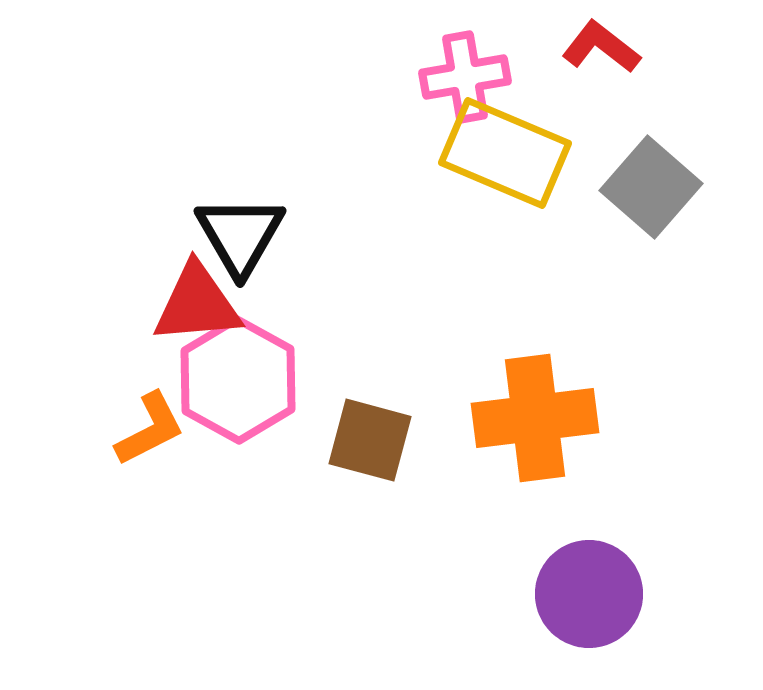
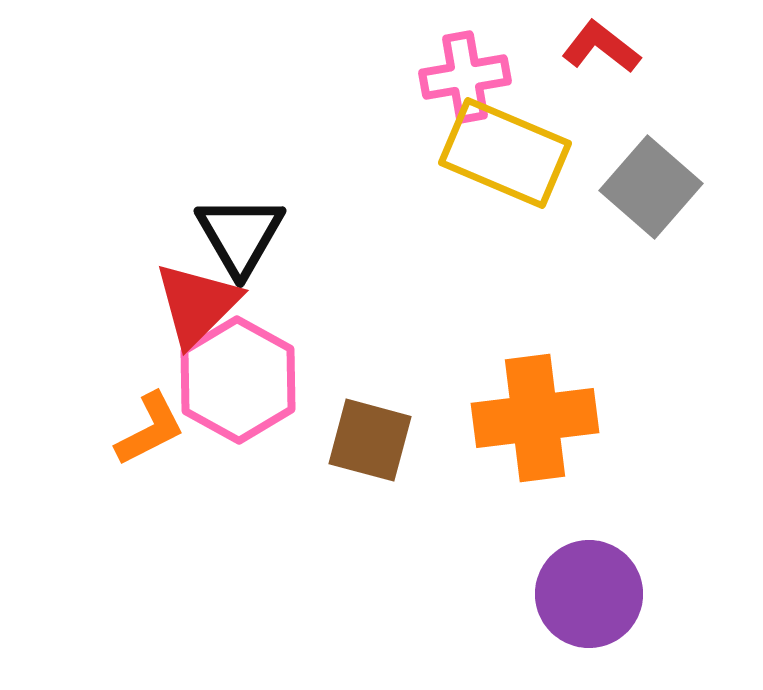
red triangle: rotated 40 degrees counterclockwise
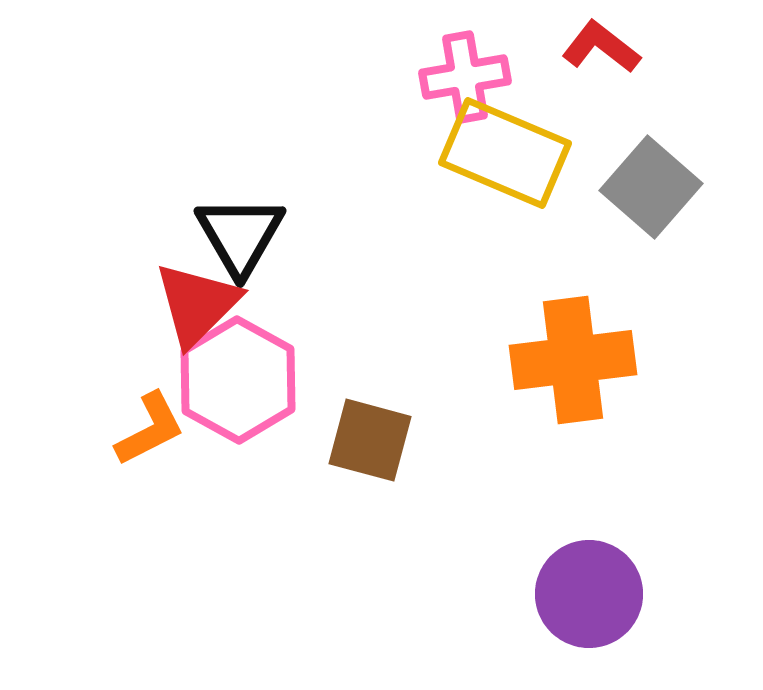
orange cross: moved 38 px right, 58 px up
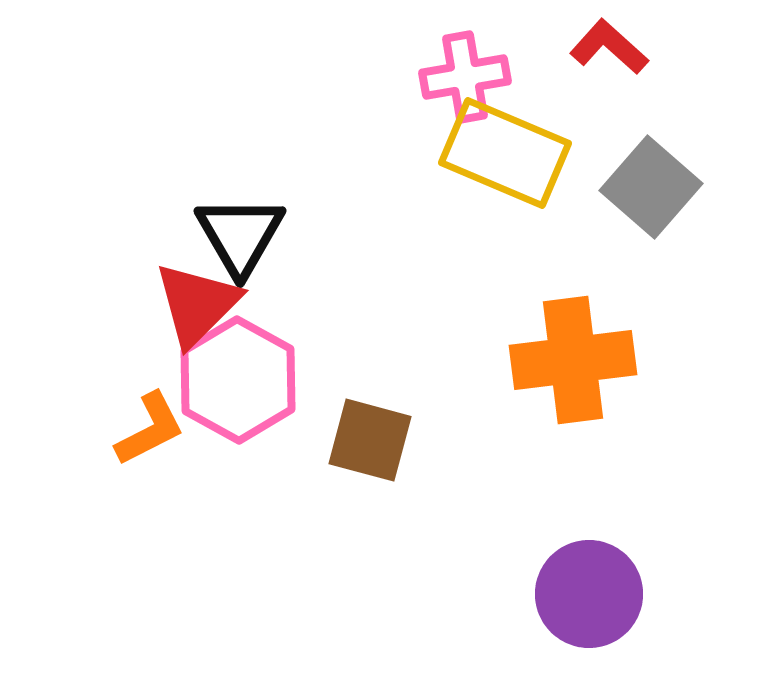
red L-shape: moved 8 px right; rotated 4 degrees clockwise
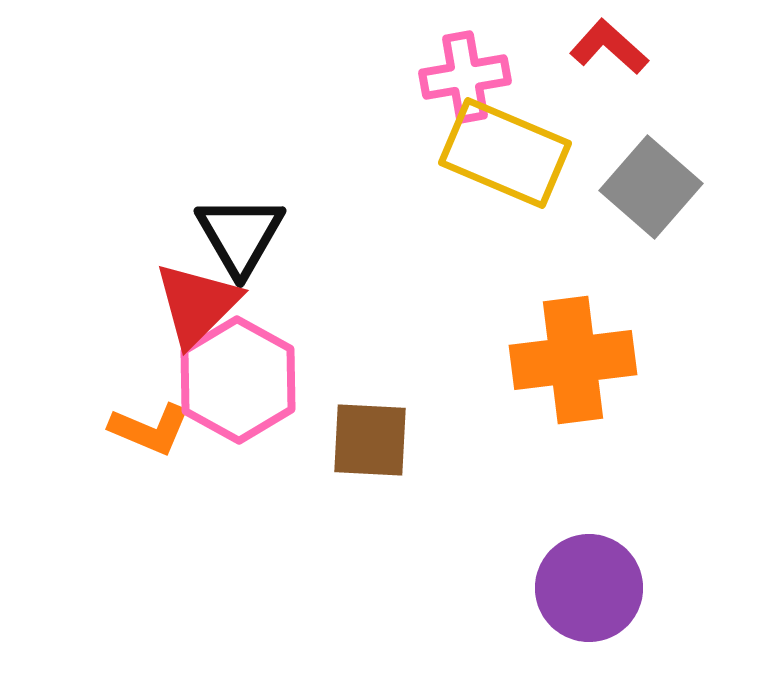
orange L-shape: rotated 50 degrees clockwise
brown square: rotated 12 degrees counterclockwise
purple circle: moved 6 px up
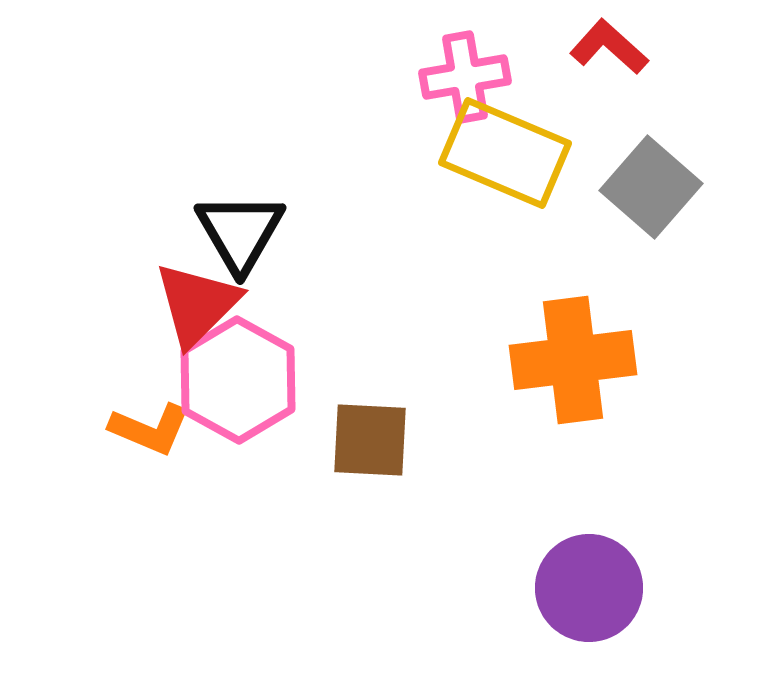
black triangle: moved 3 px up
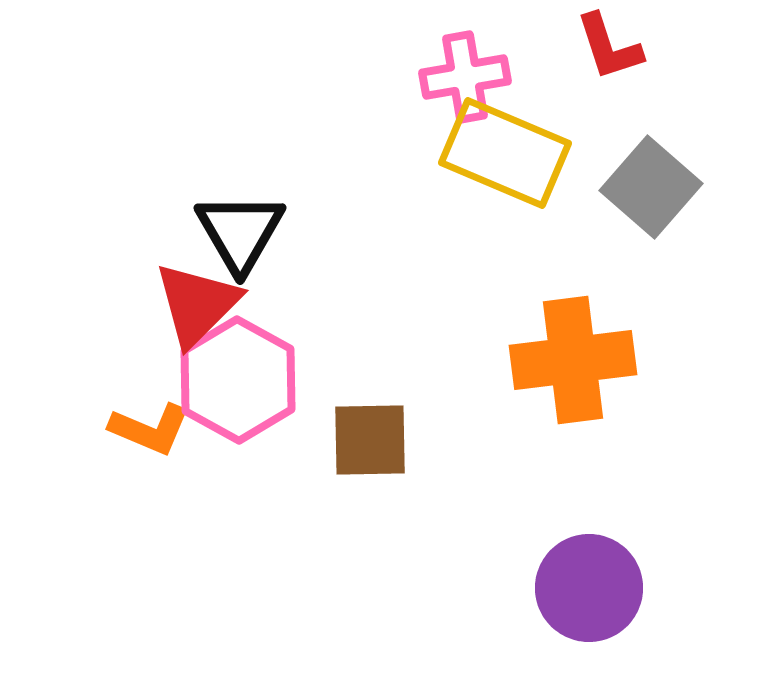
red L-shape: rotated 150 degrees counterclockwise
brown square: rotated 4 degrees counterclockwise
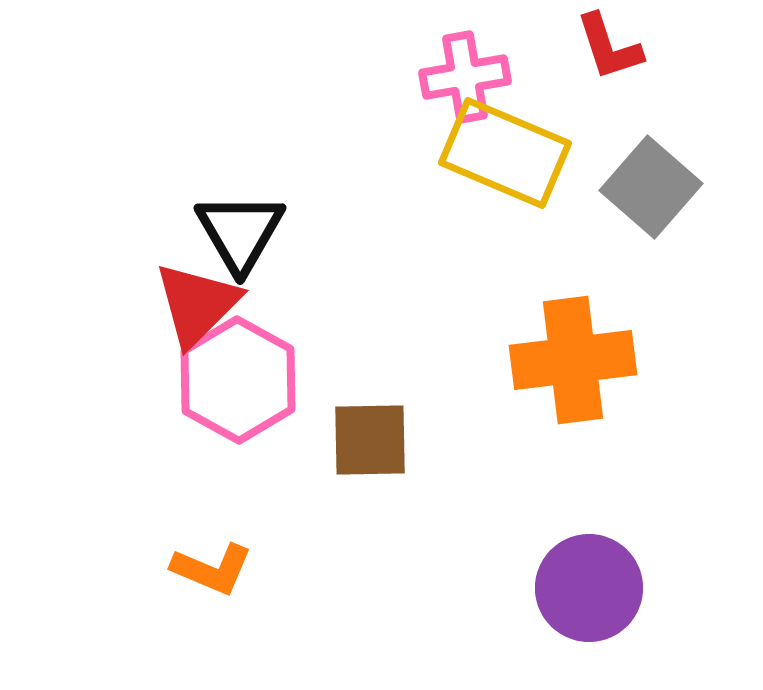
orange L-shape: moved 62 px right, 140 px down
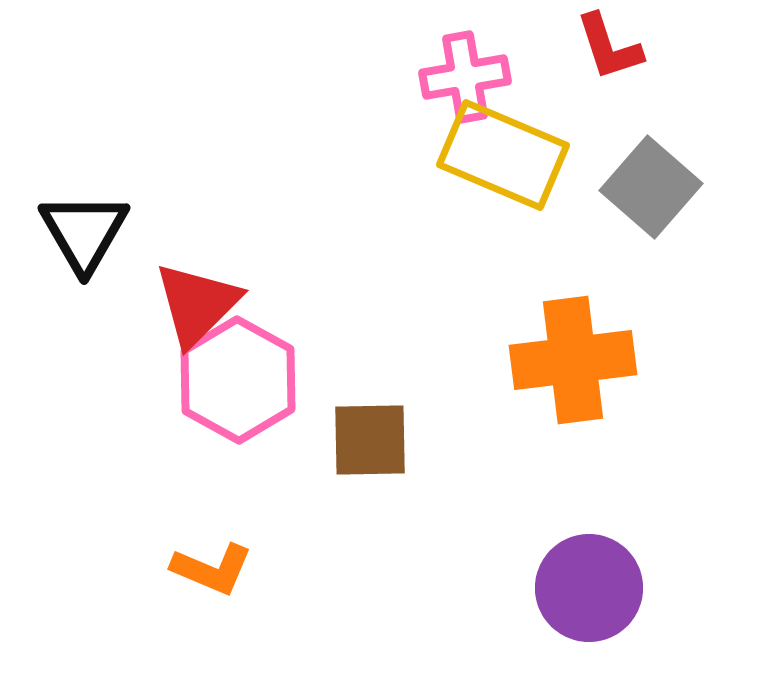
yellow rectangle: moved 2 px left, 2 px down
black triangle: moved 156 px left
